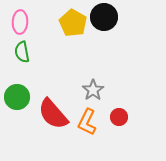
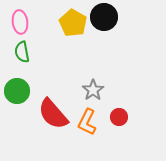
pink ellipse: rotated 10 degrees counterclockwise
green circle: moved 6 px up
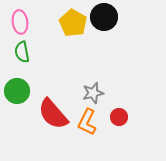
gray star: moved 3 px down; rotated 20 degrees clockwise
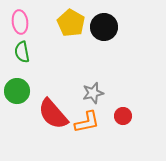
black circle: moved 10 px down
yellow pentagon: moved 2 px left
red circle: moved 4 px right, 1 px up
orange L-shape: rotated 128 degrees counterclockwise
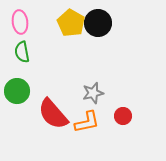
black circle: moved 6 px left, 4 px up
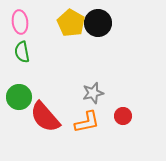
green circle: moved 2 px right, 6 px down
red semicircle: moved 8 px left, 3 px down
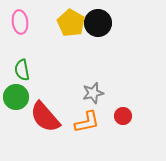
green semicircle: moved 18 px down
green circle: moved 3 px left
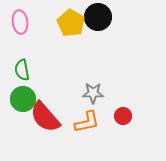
black circle: moved 6 px up
gray star: rotated 15 degrees clockwise
green circle: moved 7 px right, 2 px down
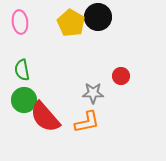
green circle: moved 1 px right, 1 px down
red circle: moved 2 px left, 40 px up
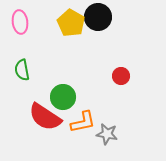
gray star: moved 14 px right, 41 px down; rotated 10 degrees clockwise
green circle: moved 39 px right, 3 px up
red semicircle: rotated 16 degrees counterclockwise
orange L-shape: moved 4 px left
